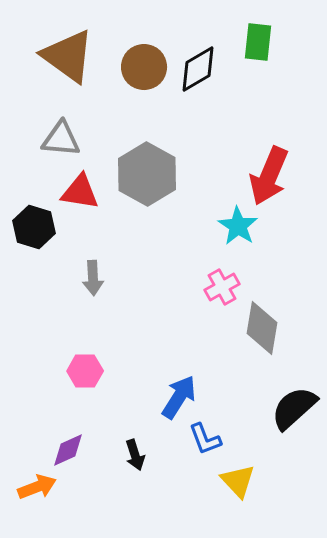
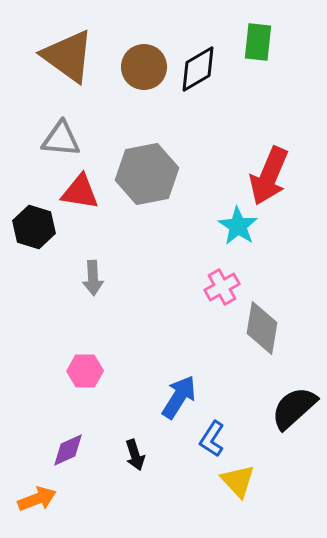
gray hexagon: rotated 20 degrees clockwise
blue L-shape: moved 7 px right; rotated 54 degrees clockwise
orange arrow: moved 12 px down
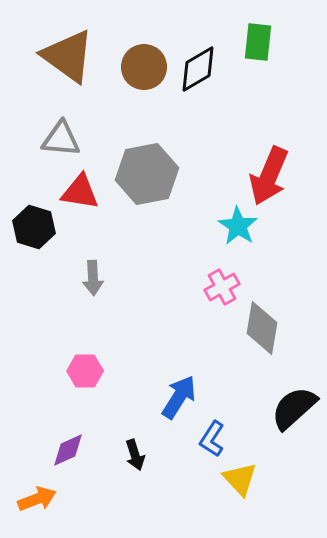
yellow triangle: moved 2 px right, 2 px up
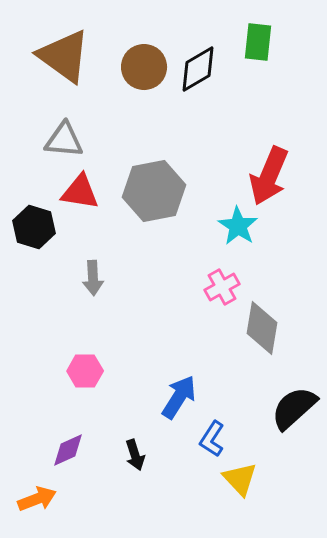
brown triangle: moved 4 px left
gray triangle: moved 3 px right, 1 px down
gray hexagon: moved 7 px right, 17 px down
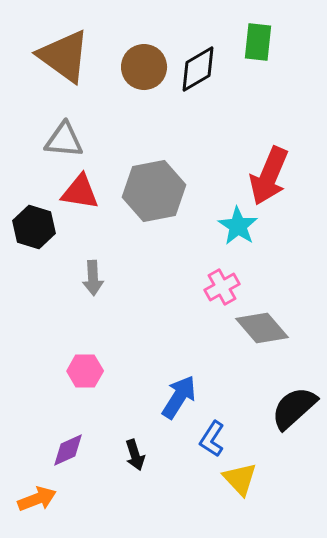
gray diamond: rotated 50 degrees counterclockwise
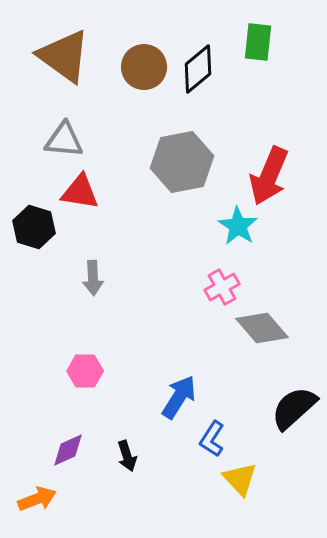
black diamond: rotated 9 degrees counterclockwise
gray hexagon: moved 28 px right, 29 px up
black arrow: moved 8 px left, 1 px down
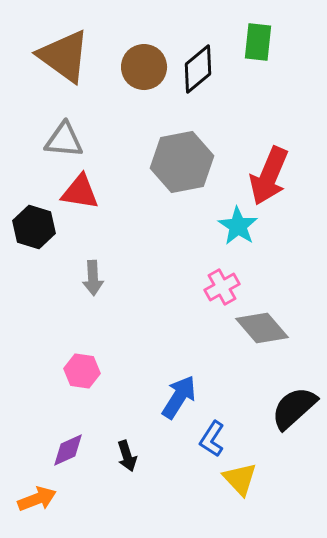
pink hexagon: moved 3 px left; rotated 8 degrees clockwise
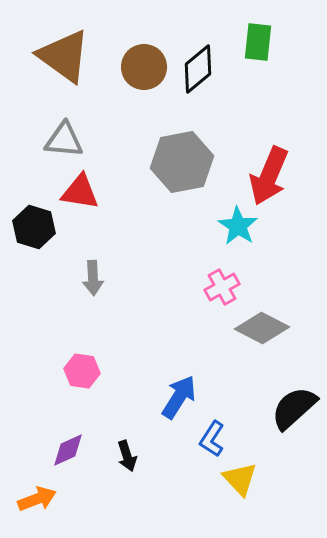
gray diamond: rotated 22 degrees counterclockwise
